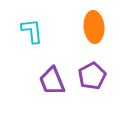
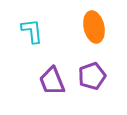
orange ellipse: rotated 8 degrees counterclockwise
purple pentagon: rotated 8 degrees clockwise
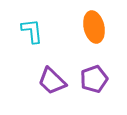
purple pentagon: moved 2 px right, 3 px down
purple trapezoid: rotated 24 degrees counterclockwise
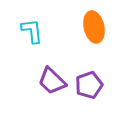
purple pentagon: moved 5 px left, 6 px down
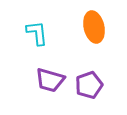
cyan L-shape: moved 5 px right, 2 px down
purple trapezoid: moved 2 px left, 1 px up; rotated 28 degrees counterclockwise
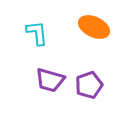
orange ellipse: rotated 52 degrees counterclockwise
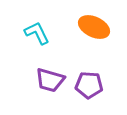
cyan L-shape: rotated 20 degrees counterclockwise
purple pentagon: rotated 24 degrees clockwise
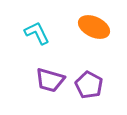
purple pentagon: rotated 24 degrees clockwise
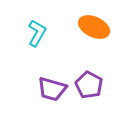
cyan L-shape: rotated 56 degrees clockwise
purple trapezoid: moved 2 px right, 9 px down
